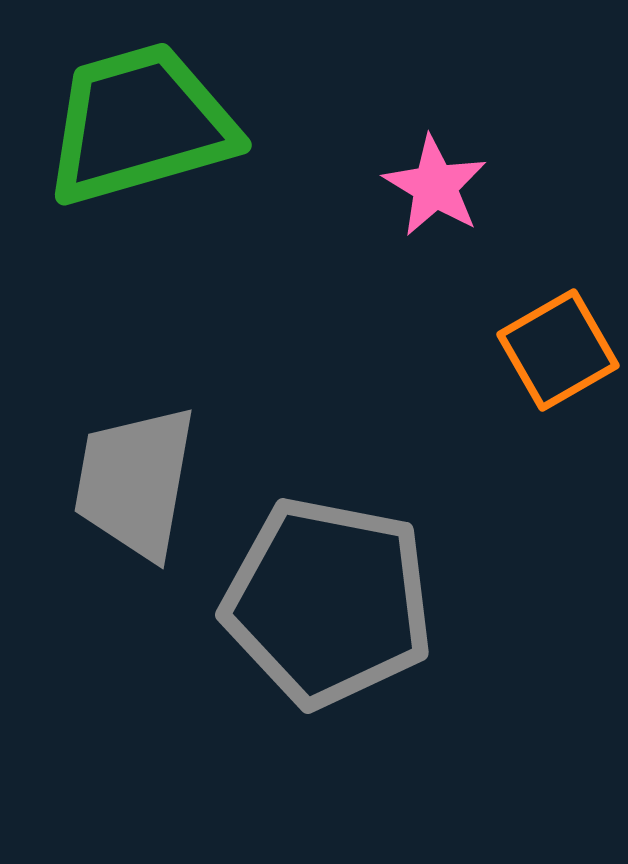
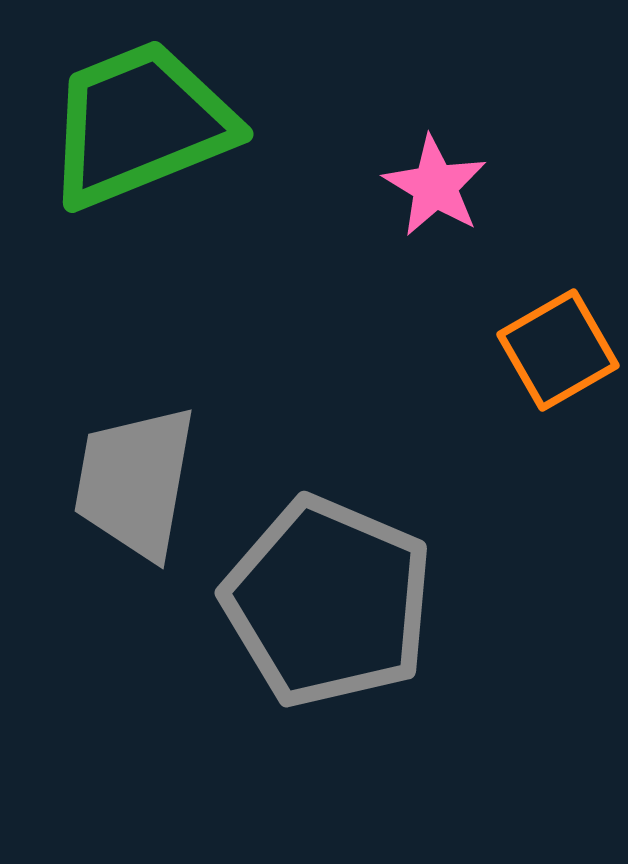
green trapezoid: rotated 6 degrees counterclockwise
gray pentagon: rotated 12 degrees clockwise
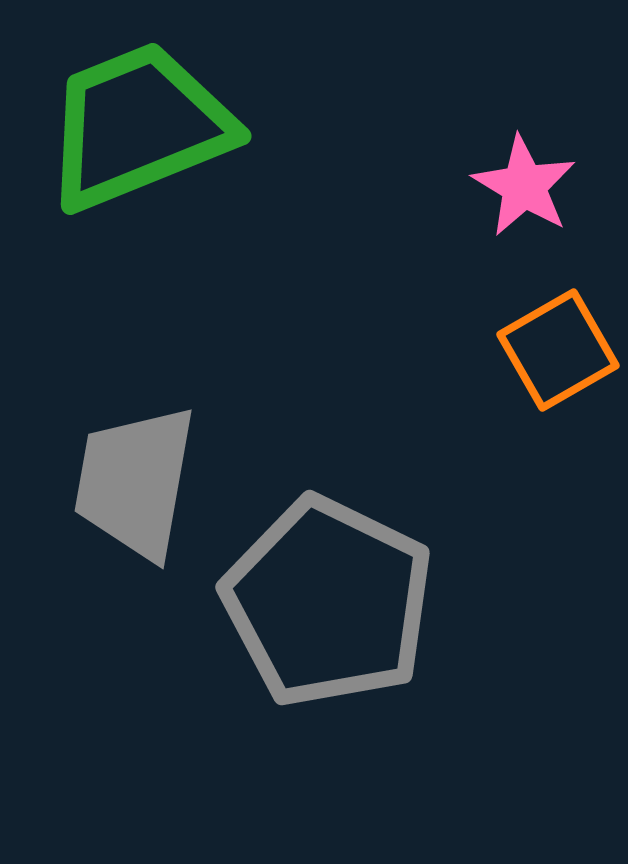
green trapezoid: moved 2 px left, 2 px down
pink star: moved 89 px right
gray pentagon: rotated 3 degrees clockwise
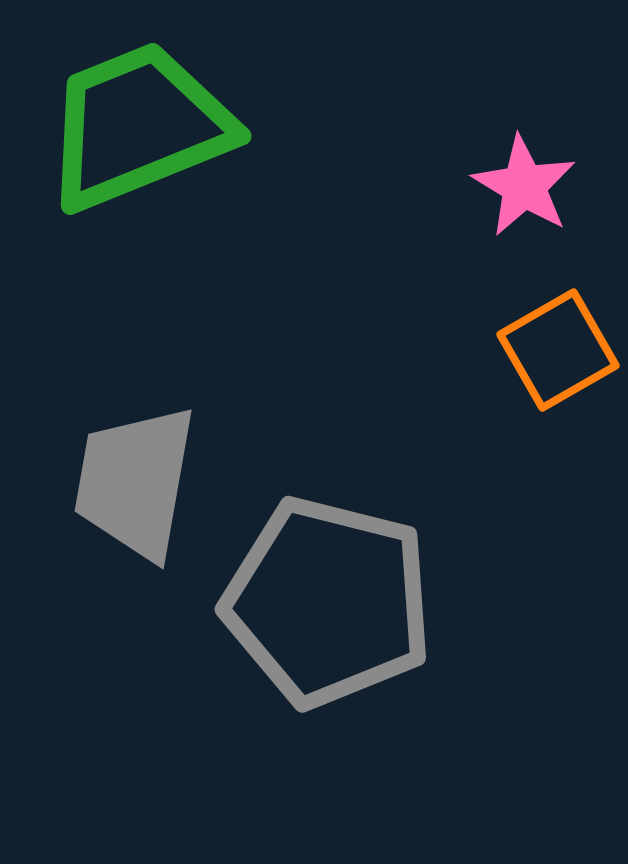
gray pentagon: rotated 12 degrees counterclockwise
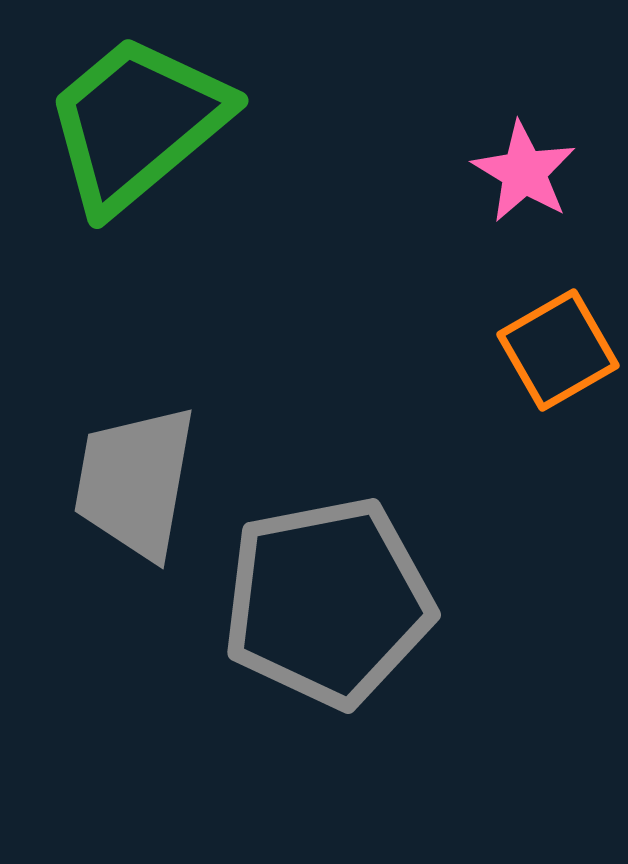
green trapezoid: moved 1 px left, 3 px up; rotated 18 degrees counterclockwise
pink star: moved 14 px up
gray pentagon: rotated 25 degrees counterclockwise
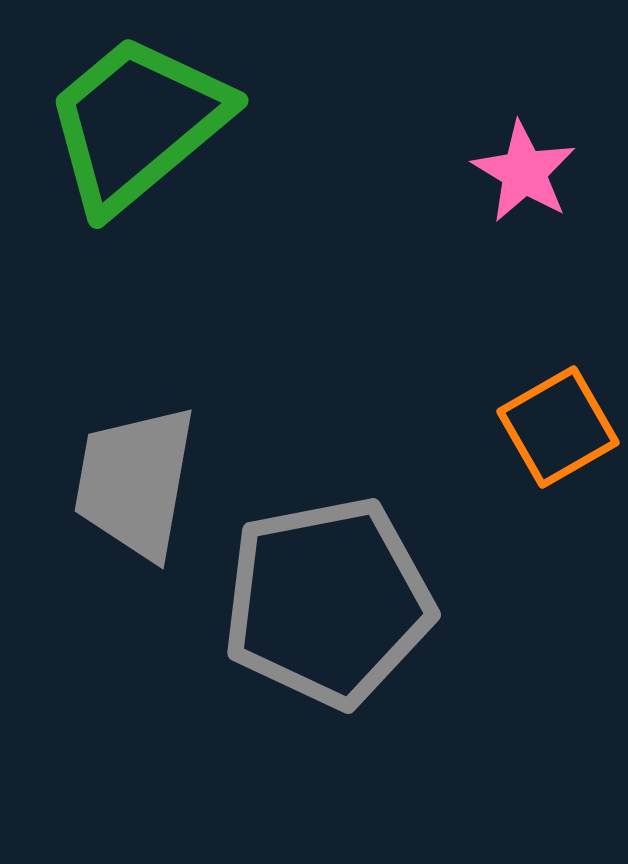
orange square: moved 77 px down
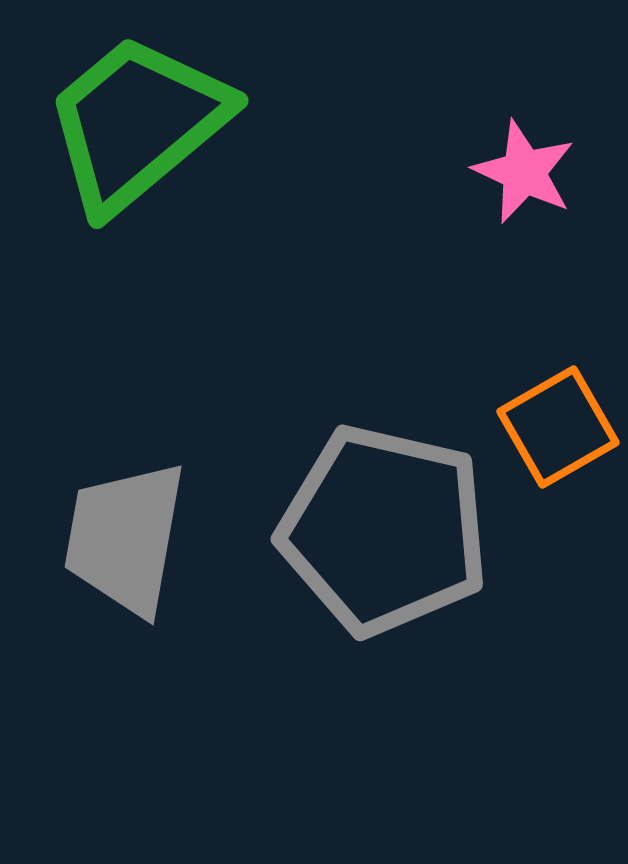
pink star: rotated 6 degrees counterclockwise
gray trapezoid: moved 10 px left, 56 px down
gray pentagon: moved 56 px right, 72 px up; rotated 24 degrees clockwise
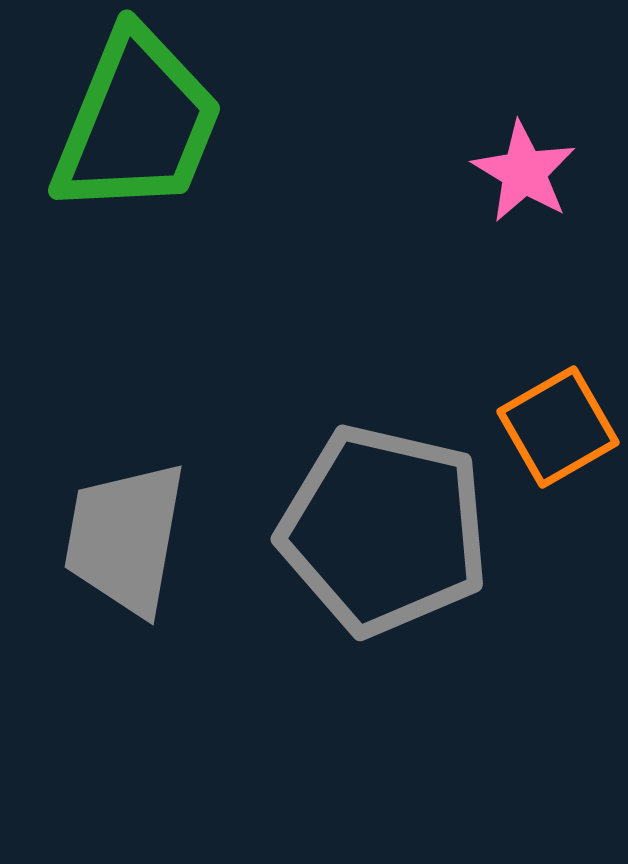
green trapezoid: rotated 152 degrees clockwise
pink star: rotated 6 degrees clockwise
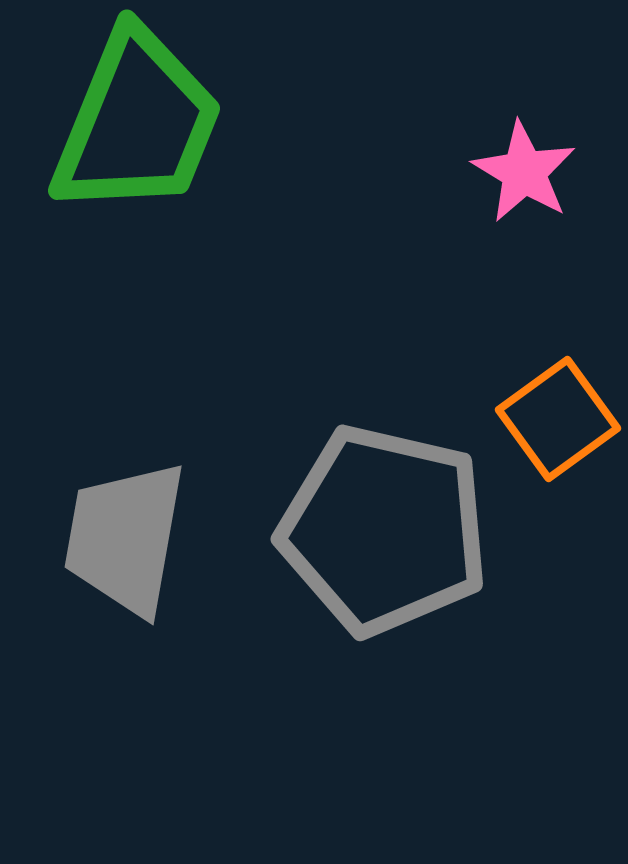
orange square: moved 8 px up; rotated 6 degrees counterclockwise
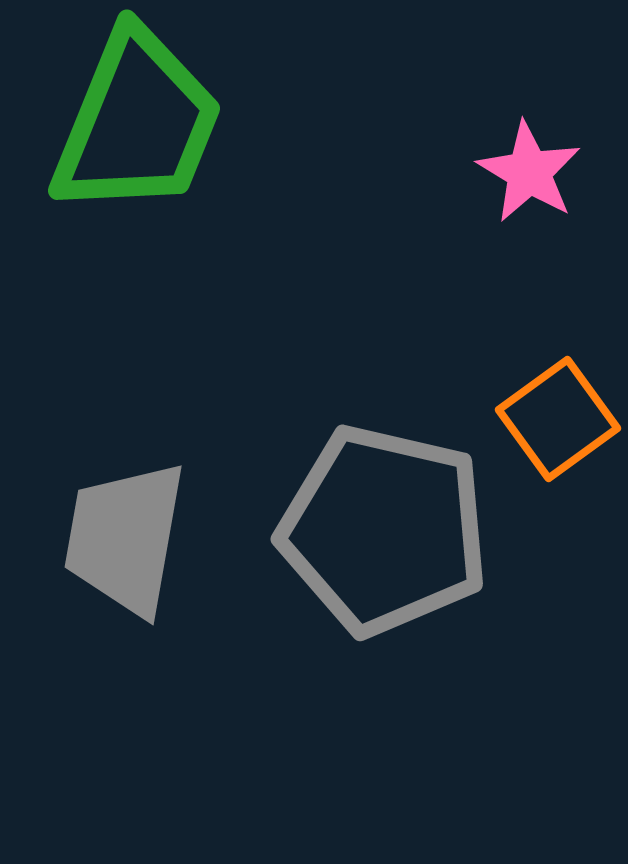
pink star: moved 5 px right
